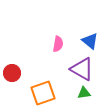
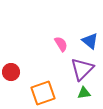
pink semicircle: moved 3 px right; rotated 42 degrees counterclockwise
purple triangle: rotated 45 degrees clockwise
red circle: moved 1 px left, 1 px up
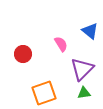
blue triangle: moved 10 px up
red circle: moved 12 px right, 18 px up
orange square: moved 1 px right
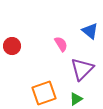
red circle: moved 11 px left, 8 px up
green triangle: moved 8 px left, 6 px down; rotated 24 degrees counterclockwise
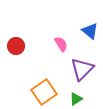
red circle: moved 4 px right
orange square: moved 1 px up; rotated 15 degrees counterclockwise
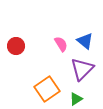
blue triangle: moved 5 px left, 10 px down
orange square: moved 3 px right, 3 px up
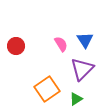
blue triangle: moved 1 px up; rotated 18 degrees clockwise
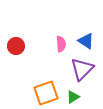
blue triangle: moved 1 px right, 1 px down; rotated 24 degrees counterclockwise
pink semicircle: rotated 28 degrees clockwise
orange square: moved 1 px left, 4 px down; rotated 15 degrees clockwise
green triangle: moved 3 px left, 2 px up
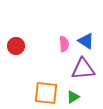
pink semicircle: moved 3 px right
purple triangle: moved 1 px right; rotated 40 degrees clockwise
orange square: rotated 25 degrees clockwise
